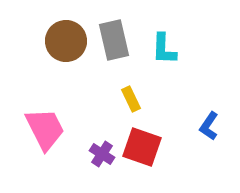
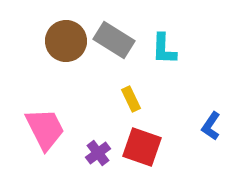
gray rectangle: rotated 45 degrees counterclockwise
blue L-shape: moved 2 px right
purple cross: moved 4 px left, 1 px up; rotated 20 degrees clockwise
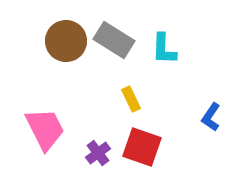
blue L-shape: moved 9 px up
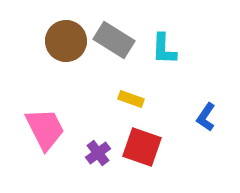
yellow rectangle: rotated 45 degrees counterclockwise
blue L-shape: moved 5 px left
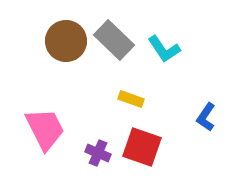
gray rectangle: rotated 12 degrees clockwise
cyan L-shape: rotated 36 degrees counterclockwise
purple cross: rotated 30 degrees counterclockwise
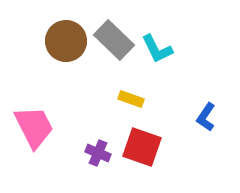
cyan L-shape: moved 7 px left; rotated 8 degrees clockwise
pink trapezoid: moved 11 px left, 2 px up
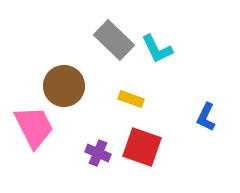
brown circle: moved 2 px left, 45 px down
blue L-shape: rotated 8 degrees counterclockwise
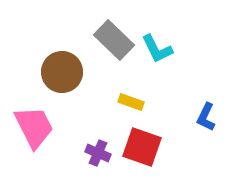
brown circle: moved 2 px left, 14 px up
yellow rectangle: moved 3 px down
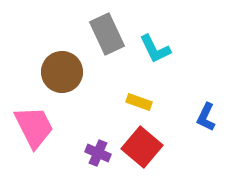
gray rectangle: moved 7 px left, 6 px up; rotated 21 degrees clockwise
cyan L-shape: moved 2 px left
yellow rectangle: moved 8 px right
red square: rotated 21 degrees clockwise
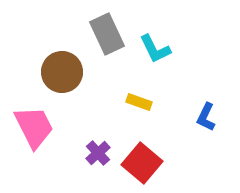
red square: moved 16 px down
purple cross: rotated 25 degrees clockwise
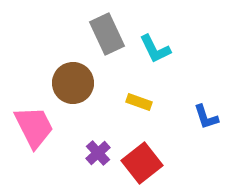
brown circle: moved 11 px right, 11 px down
blue L-shape: rotated 44 degrees counterclockwise
red square: rotated 12 degrees clockwise
